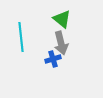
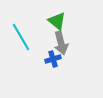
green triangle: moved 5 px left, 2 px down
cyan line: rotated 24 degrees counterclockwise
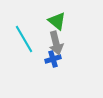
cyan line: moved 3 px right, 2 px down
gray arrow: moved 5 px left
